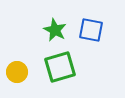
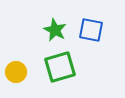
yellow circle: moved 1 px left
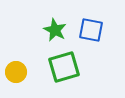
green square: moved 4 px right
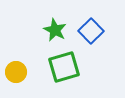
blue square: moved 1 px down; rotated 35 degrees clockwise
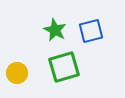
blue square: rotated 30 degrees clockwise
yellow circle: moved 1 px right, 1 px down
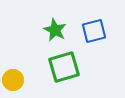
blue square: moved 3 px right
yellow circle: moved 4 px left, 7 px down
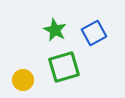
blue square: moved 2 px down; rotated 15 degrees counterclockwise
yellow circle: moved 10 px right
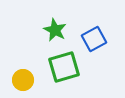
blue square: moved 6 px down
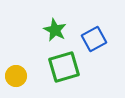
yellow circle: moved 7 px left, 4 px up
